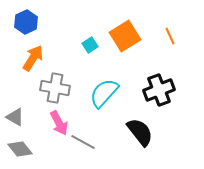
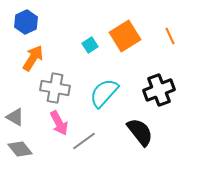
gray line: moved 1 px right, 1 px up; rotated 65 degrees counterclockwise
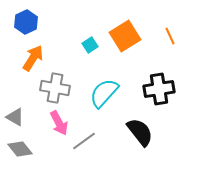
black cross: moved 1 px up; rotated 12 degrees clockwise
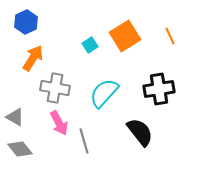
gray line: rotated 70 degrees counterclockwise
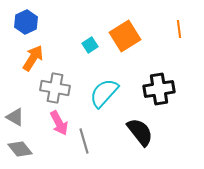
orange line: moved 9 px right, 7 px up; rotated 18 degrees clockwise
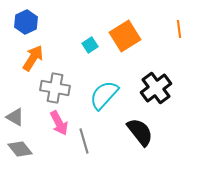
black cross: moved 3 px left, 1 px up; rotated 28 degrees counterclockwise
cyan semicircle: moved 2 px down
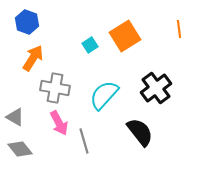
blue hexagon: moved 1 px right; rotated 15 degrees counterclockwise
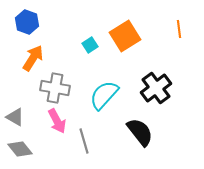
pink arrow: moved 2 px left, 2 px up
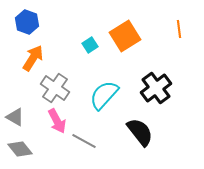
gray cross: rotated 24 degrees clockwise
gray line: rotated 45 degrees counterclockwise
